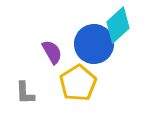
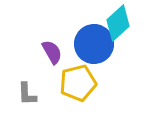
cyan diamond: moved 2 px up
yellow pentagon: rotated 18 degrees clockwise
gray L-shape: moved 2 px right, 1 px down
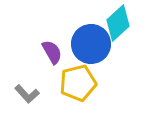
blue circle: moved 3 px left
gray L-shape: rotated 40 degrees counterclockwise
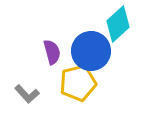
cyan diamond: moved 1 px down
blue circle: moved 7 px down
purple semicircle: rotated 15 degrees clockwise
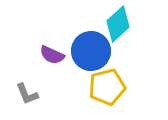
purple semicircle: moved 3 px down; rotated 130 degrees clockwise
yellow pentagon: moved 29 px right, 4 px down
gray L-shape: rotated 20 degrees clockwise
